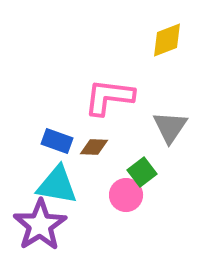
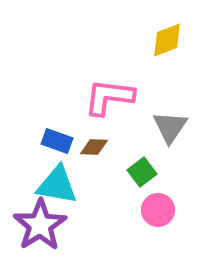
pink circle: moved 32 px right, 15 px down
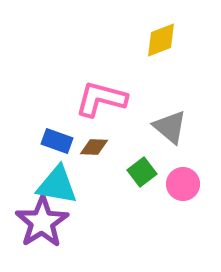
yellow diamond: moved 6 px left
pink L-shape: moved 8 px left, 2 px down; rotated 8 degrees clockwise
gray triangle: rotated 24 degrees counterclockwise
pink circle: moved 25 px right, 26 px up
purple star: moved 2 px right, 3 px up
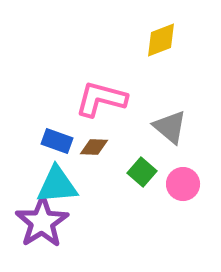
green square: rotated 12 degrees counterclockwise
cyan triangle: rotated 15 degrees counterclockwise
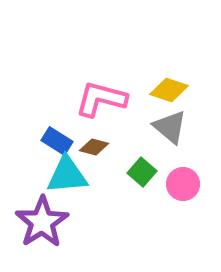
yellow diamond: moved 8 px right, 50 px down; rotated 39 degrees clockwise
blue rectangle: rotated 12 degrees clockwise
brown diamond: rotated 12 degrees clockwise
cyan triangle: moved 10 px right, 10 px up
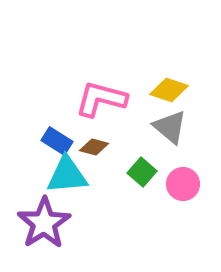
purple star: moved 2 px right, 1 px down
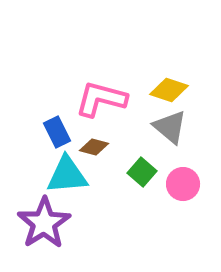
blue rectangle: moved 9 px up; rotated 32 degrees clockwise
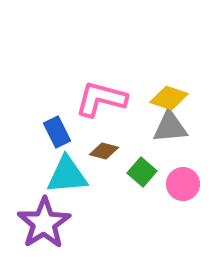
yellow diamond: moved 8 px down
gray triangle: rotated 45 degrees counterclockwise
brown diamond: moved 10 px right, 4 px down
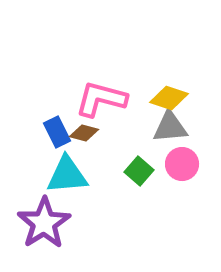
brown diamond: moved 20 px left, 18 px up
green square: moved 3 px left, 1 px up
pink circle: moved 1 px left, 20 px up
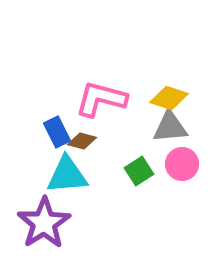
brown diamond: moved 2 px left, 8 px down
green square: rotated 16 degrees clockwise
